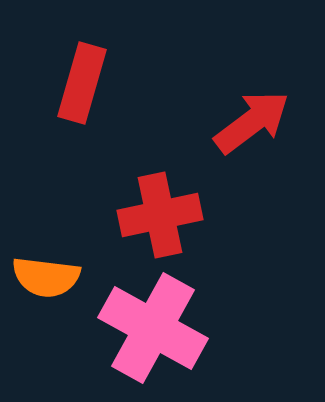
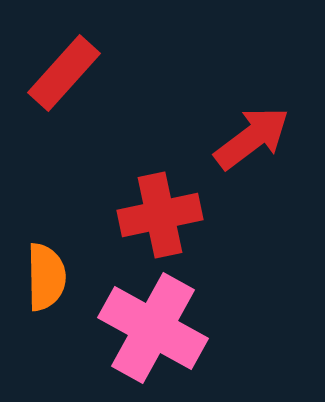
red rectangle: moved 18 px left, 10 px up; rotated 26 degrees clockwise
red arrow: moved 16 px down
orange semicircle: rotated 98 degrees counterclockwise
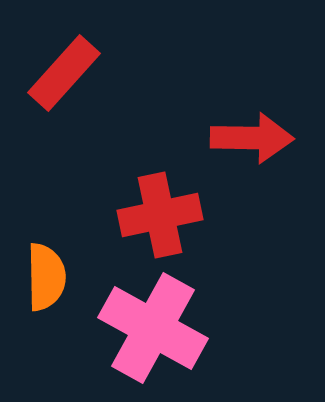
red arrow: rotated 38 degrees clockwise
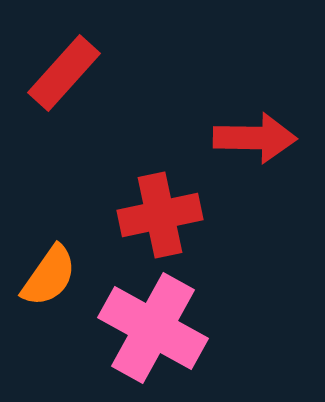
red arrow: moved 3 px right
orange semicircle: moved 3 px right, 1 px up; rotated 36 degrees clockwise
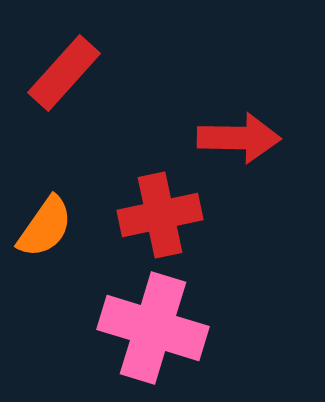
red arrow: moved 16 px left
orange semicircle: moved 4 px left, 49 px up
pink cross: rotated 12 degrees counterclockwise
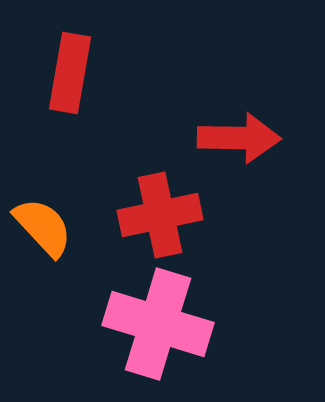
red rectangle: moved 6 px right; rotated 32 degrees counterclockwise
orange semicircle: moved 2 px left; rotated 78 degrees counterclockwise
pink cross: moved 5 px right, 4 px up
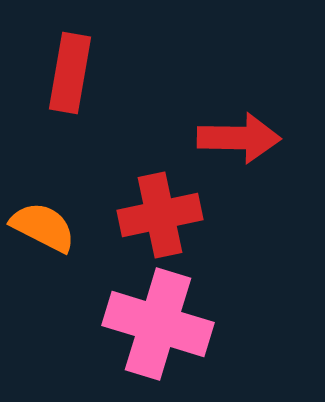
orange semicircle: rotated 20 degrees counterclockwise
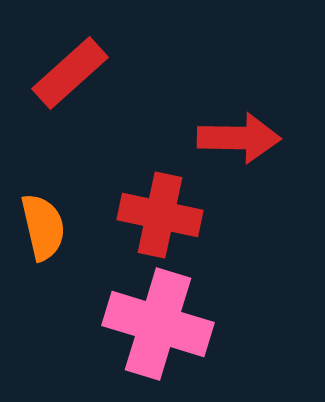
red rectangle: rotated 38 degrees clockwise
red cross: rotated 24 degrees clockwise
orange semicircle: rotated 50 degrees clockwise
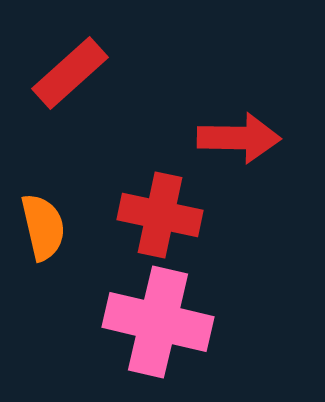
pink cross: moved 2 px up; rotated 4 degrees counterclockwise
